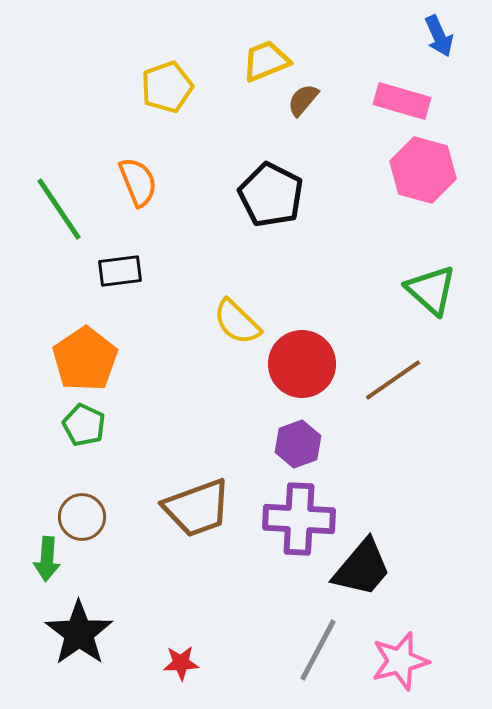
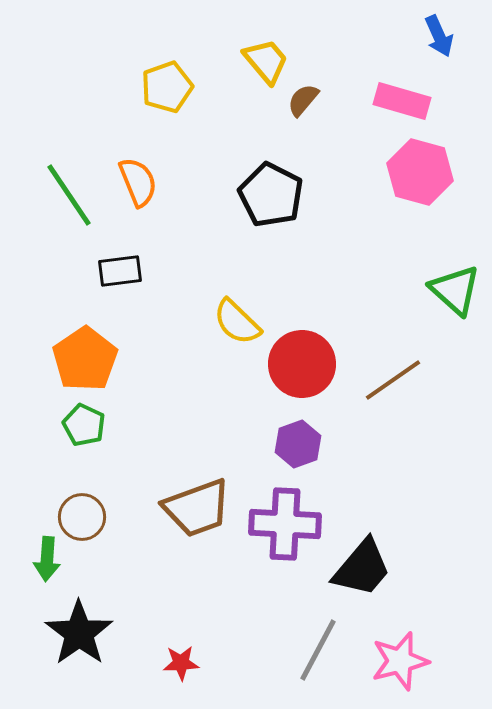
yellow trapezoid: rotated 72 degrees clockwise
pink hexagon: moved 3 px left, 2 px down
green line: moved 10 px right, 14 px up
green triangle: moved 24 px right
purple cross: moved 14 px left, 5 px down
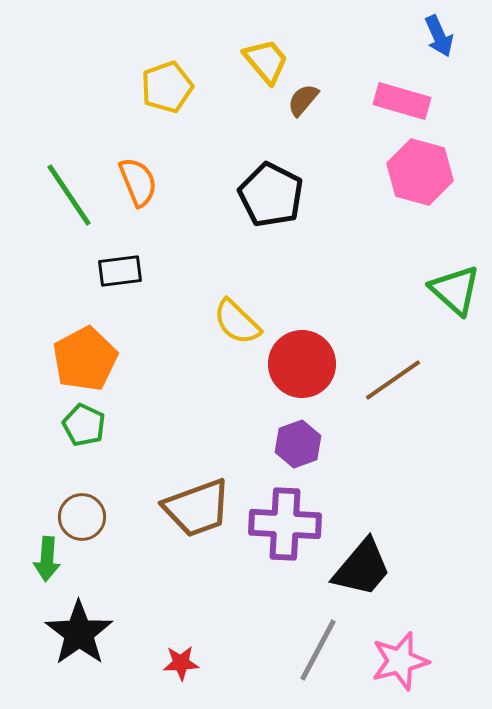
orange pentagon: rotated 6 degrees clockwise
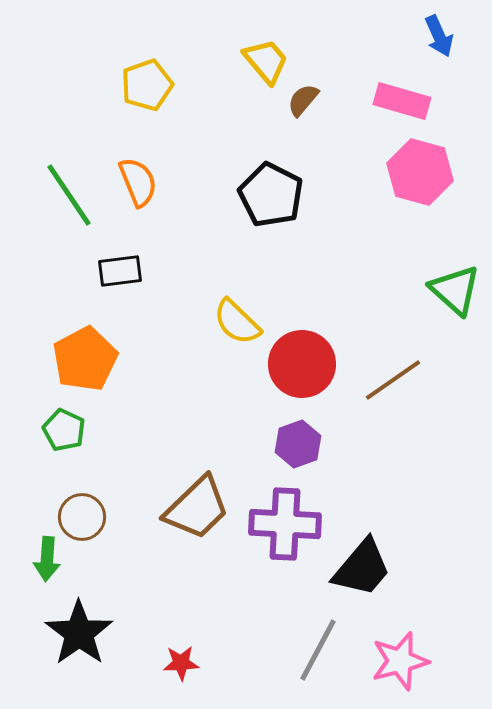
yellow pentagon: moved 20 px left, 2 px up
green pentagon: moved 20 px left, 5 px down
brown trapezoid: rotated 24 degrees counterclockwise
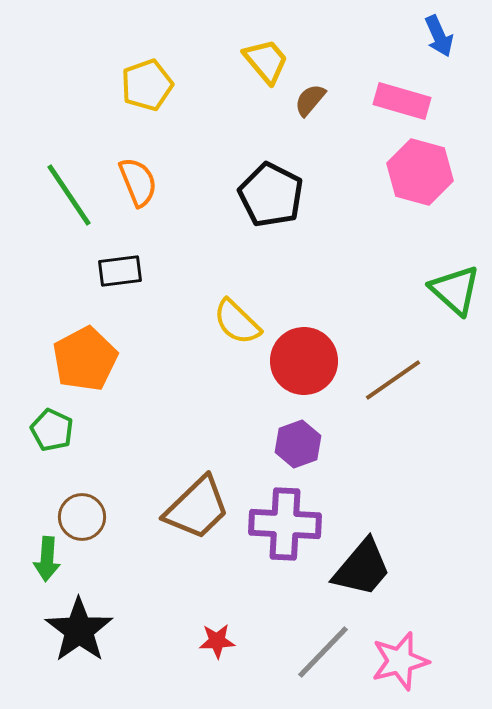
brown semicircle: moved 7 px right
red circle: moved 2 px right, 3 px up
green pentagon: moved 12 px left
black star: moved 3 px up
gray line: moved 5 px right, 2 px down; rotated 16 degrees clockwise
red star: moved 36 px right, 22 px up
